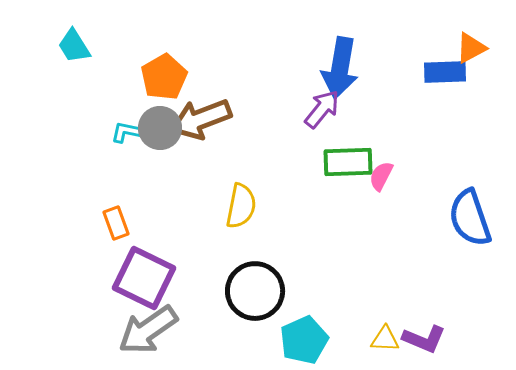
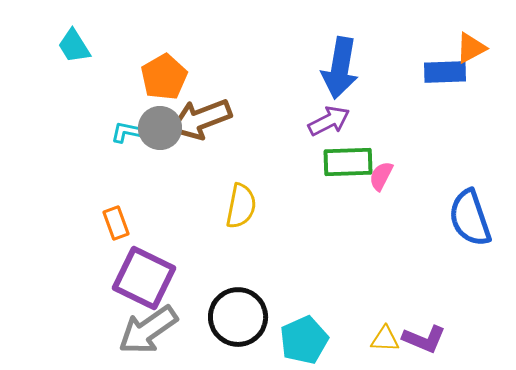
purple arrow: moved 7 px right, 12 px down; rotated 24 degrees clockwise
black circle: moved 17 px left, 26 px down
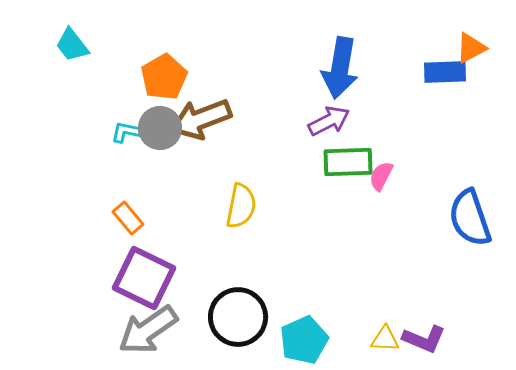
cyan trapezoid: moved 2 px left, 1 px up; rotated 6 degrees counterclockwise
orange rectangle: moved 12 px right, 5 px up; rotated 20 degrees counterclockwise
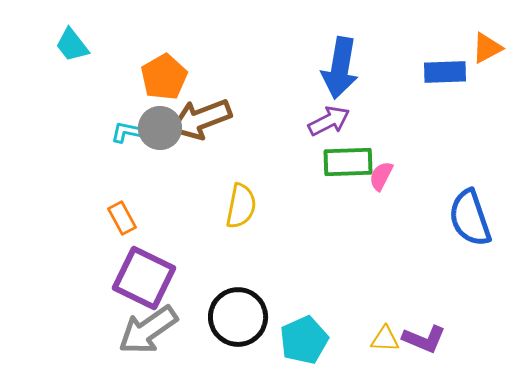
orange triangle: moved 16 px right
orange rectangle: moved 6 px left; rotated 12 degrees clockwise
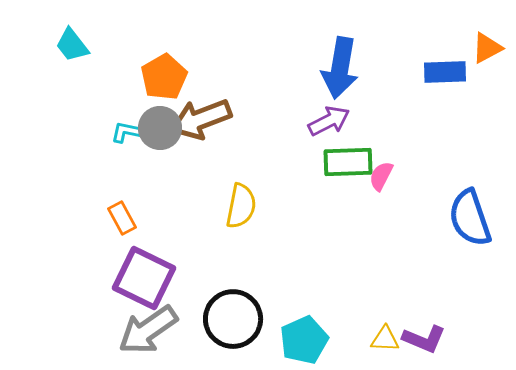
black circle: moved 5 px left, 2 px down
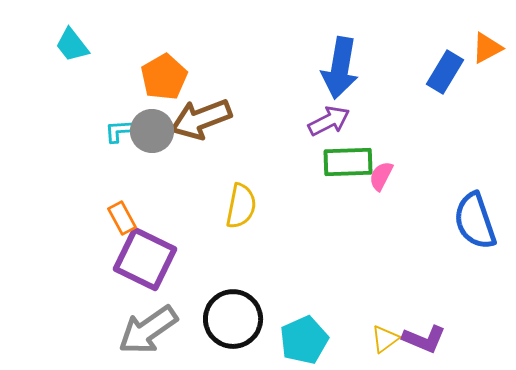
blue rectangle: rotated 57 degrees counterclockwise
gray circle: moved 8 px left, 3 px down
cyan L-shape: moved 7 px left, 1 px up; rotated 16 degrees counterclockwise
blue semicircle: moved 5 px right, 3 px down
purple square: moved 1 px right, 19 px up
yellow triangle: rotated 40 degrees counterclockwise
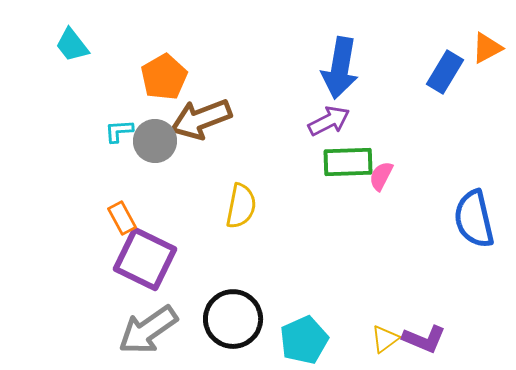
gray circle: moved 3 px right, 10 px down
blue semicircle: moved 1 px left, 2 px up; rotated 6 degrees clockwise
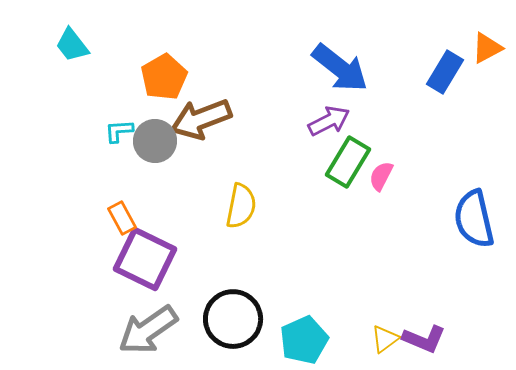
blue arrow: rotated 62 degrees counterclockwise
green rectangle: rotated 57 degrees counterclockwise
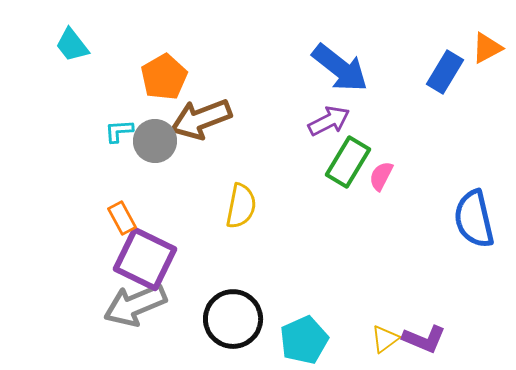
gray arrow: moved 13 px left, 25 px up; rotated 12 degrees clockwise
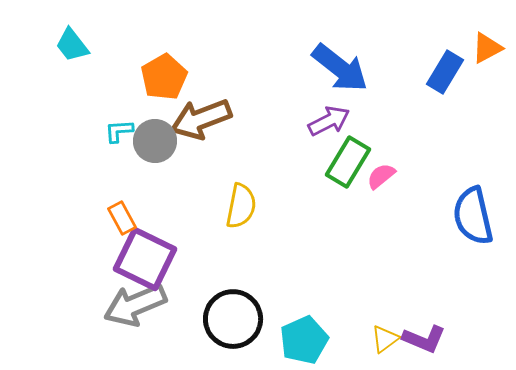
pink semicircle: rotated 24 degrees clockwise
blue semicircle: moved 1 px left, 3 px up
